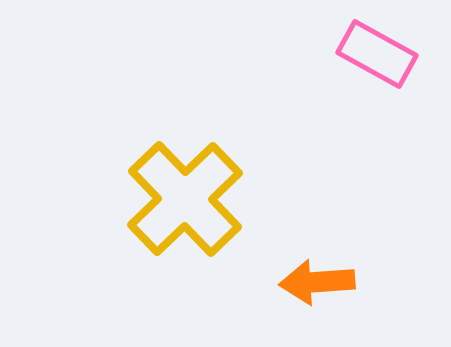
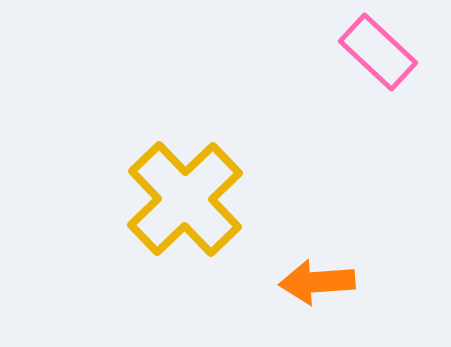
pink rectangle: moved 1 px right, 2 px up; rotated 14 degrees clockwise
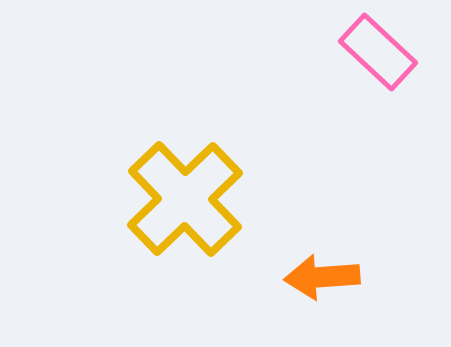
orange arrow: moved 5 px right, 5 px up
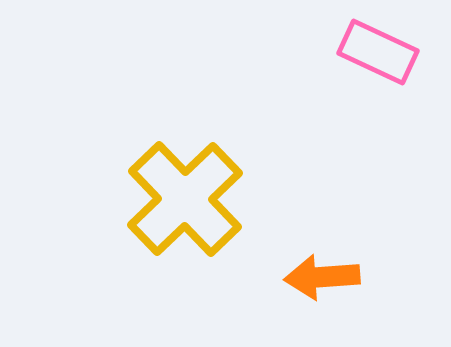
pink rectangle: rotated 18 degrees counterclockwise
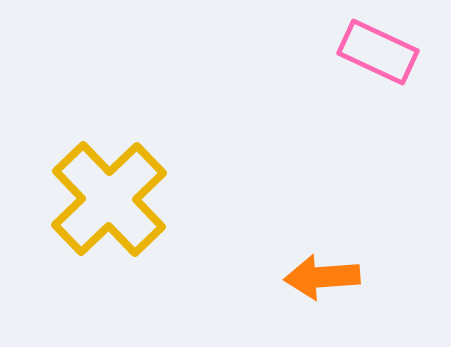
yellow cross: moved 76 px left
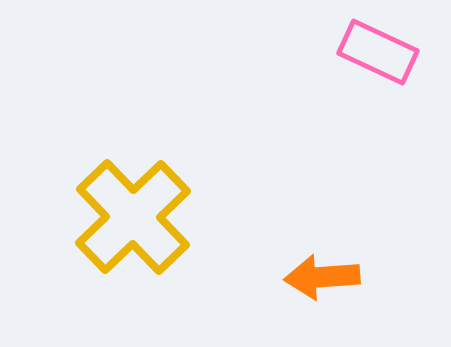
yellow cross: moved 24 px right, 18 px down
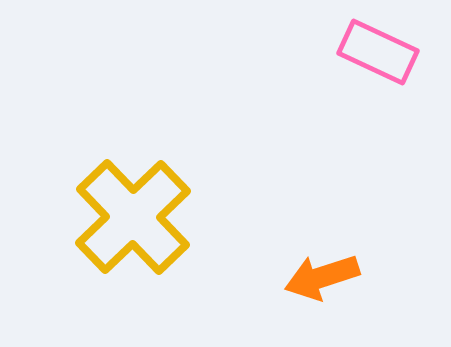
orange arrow: rotated 14 degrees counterclockwise
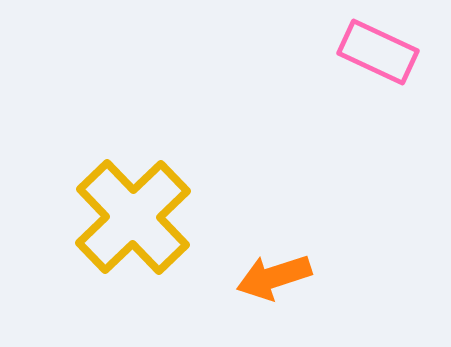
orange arrow: moved 48 px left
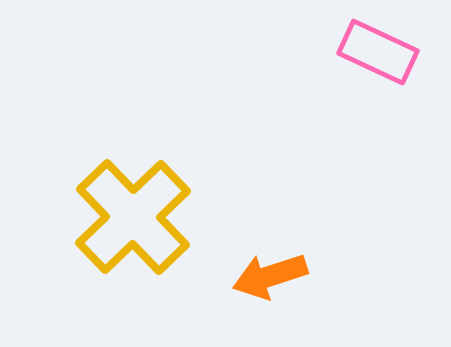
orange arrow: moved 4 px left, 1 px up
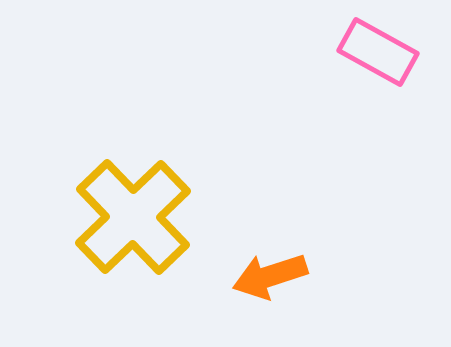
pink rectangle: rotated 4 degrees clockwise
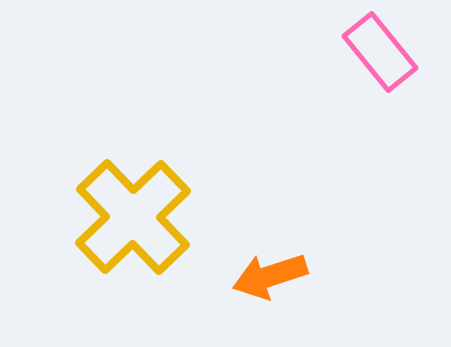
pink rectangle: moved 2 px right; rotated 22 degrees clockwise
